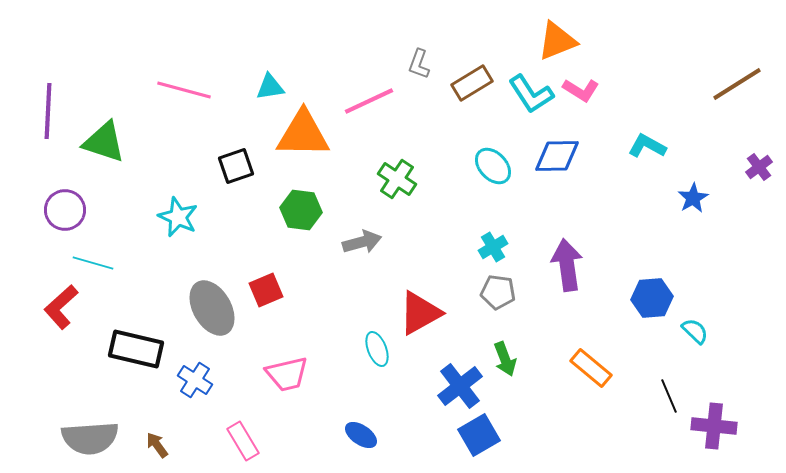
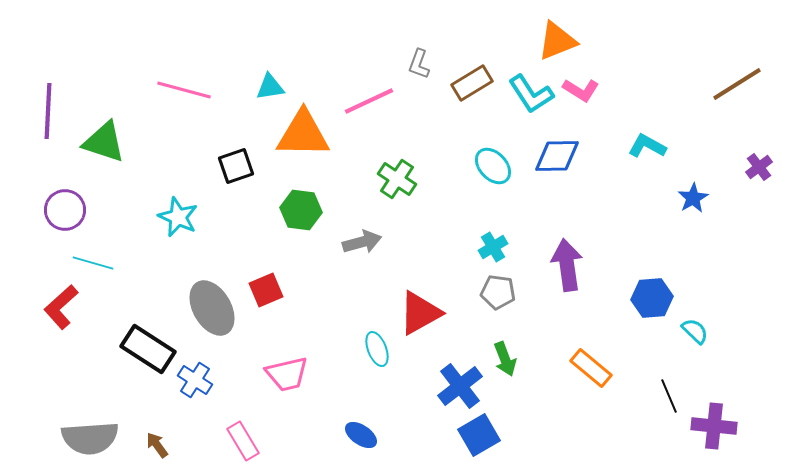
black rectangle at (136, 349): moved 12 px right; rotated 20 degrees clockwise
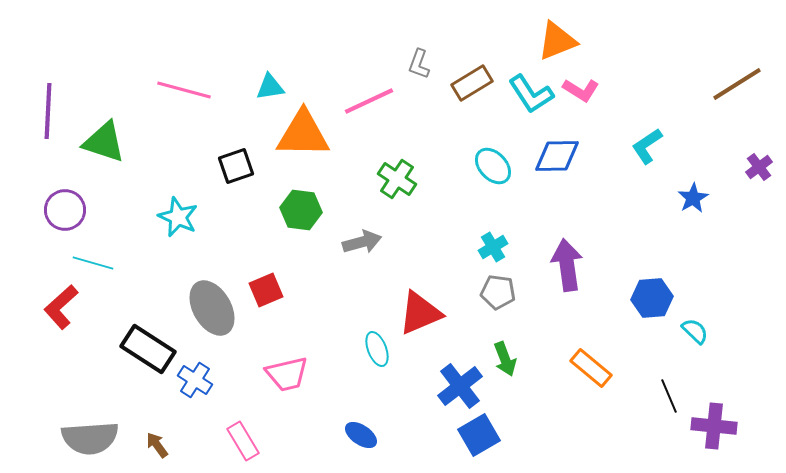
cyan L-shape at (647, 146): rotated 63 degrees counterclockwise
red triangle at (420, 313): rotated 6 degrees clockwise
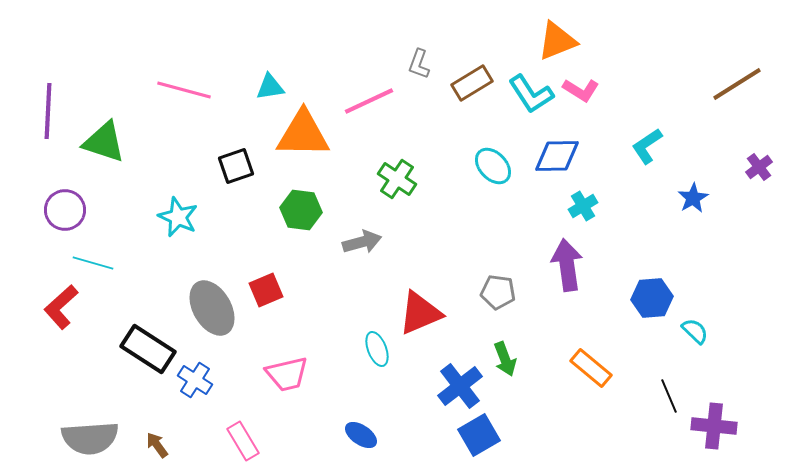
cyan cross at (493, 247): moved 90 px right, 41 px up
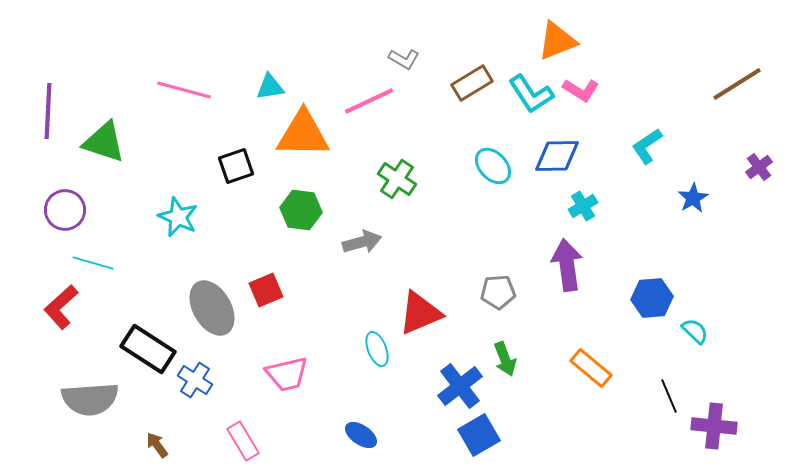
gray L-shape at (419, 64): moved 15 px left, 5 px up; rotated 80 degrees counterclockwise
gray pentagon at (498, 292): rotated 12 degrees counterclockwise
gray semicircle at (90, 438): moved 39 px up
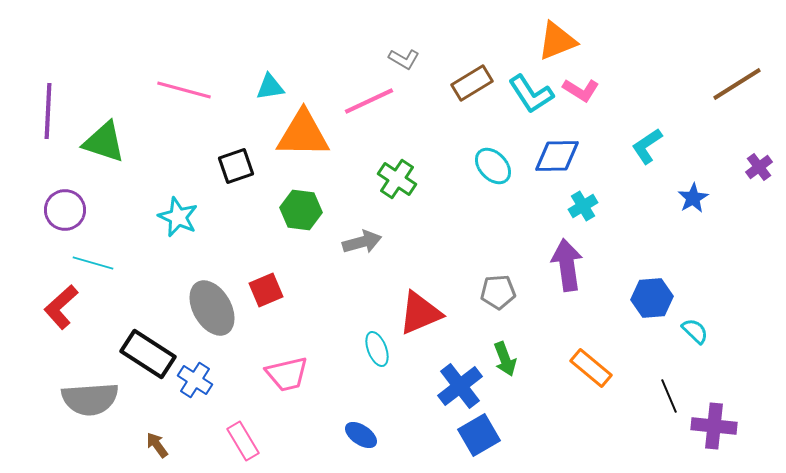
black rectangle at (148, 349): moved 5 px down
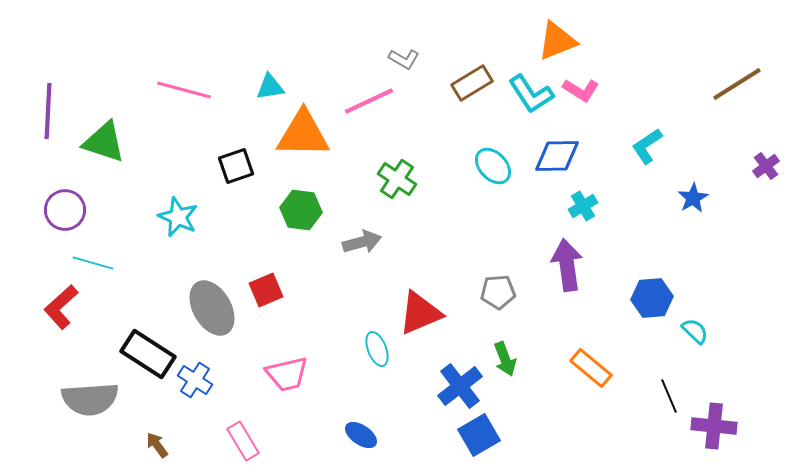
purple cross at (759, 167): moved 7 px right, 1 px up
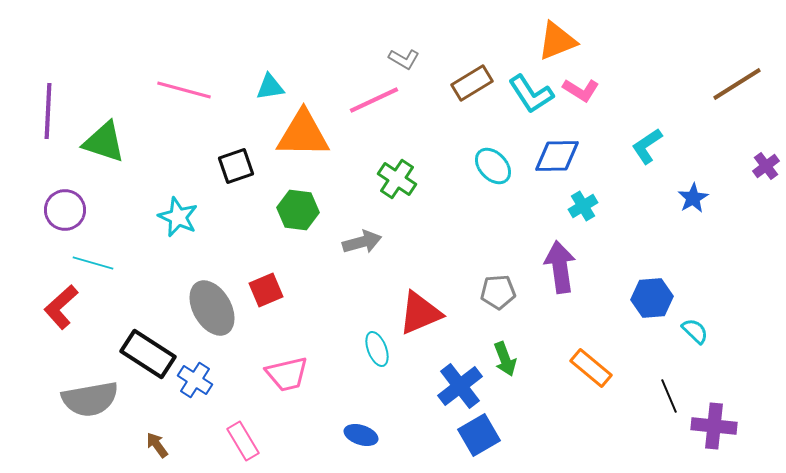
pink line at (369, 101): moved 5 px right, 1 px up
green hexagon at (301, 210): moved 3 px left
purple arrow at (567, 265): moved 7 px left, 2 px down
gray semicircle at (90, 399): rotated 6 degrees counterclockwise
blue ellipse at (361, 435): rotated 16 degrees counterclockwise
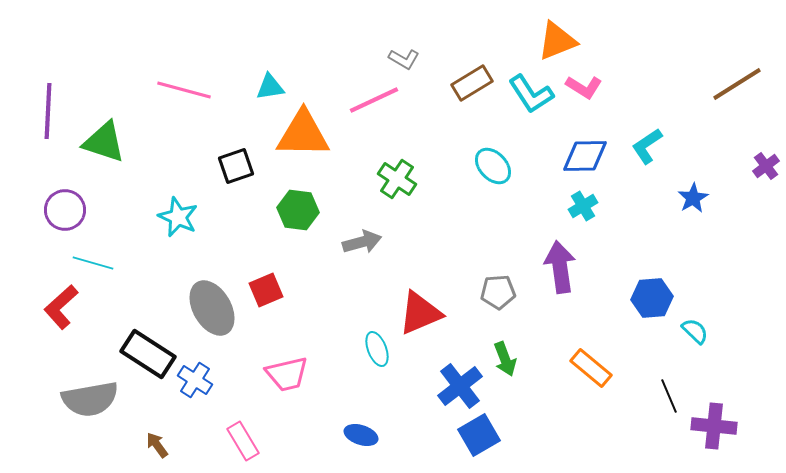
pink L-shape at (581, 90): moved 3 px right, 3 px up
blue diamond at (557, 156): moved 28 px right
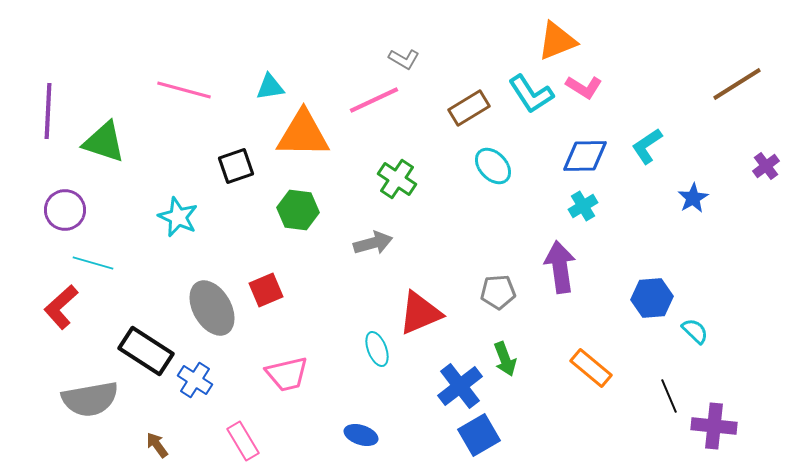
brown rectangle at (472, 83): moved 3 px left, 25 px down
gray arrow at (362, 242): moved 11 px right, 1 px down
black rectangle at (148, 354): moved 2 px left, 3 px up
